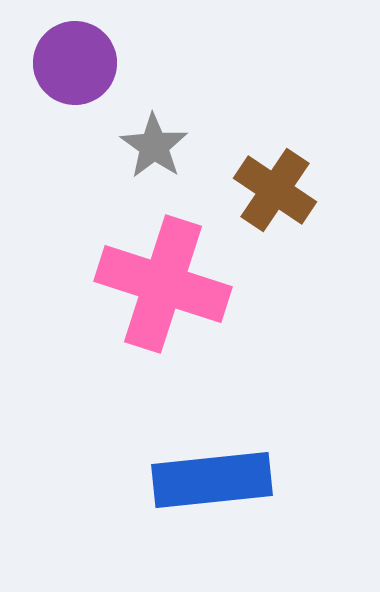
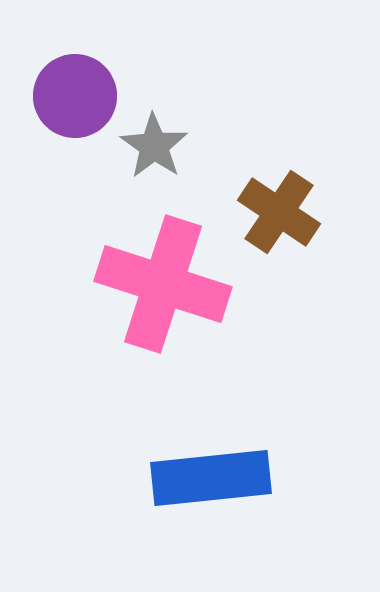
purple circle: moved 33 px down
brown cross: moved 4 px right, 22 px down
blue rectangle: moved 1 px left, 2 px up
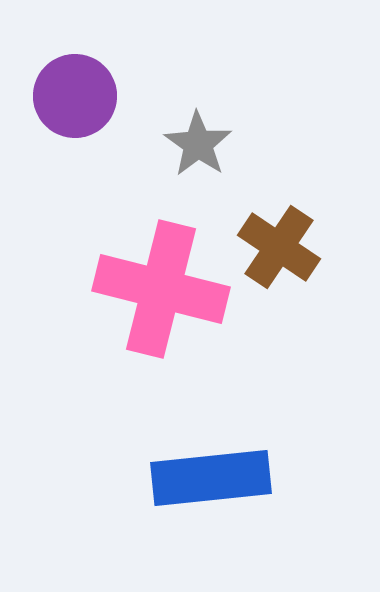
gray star: moved 44 px right, 2 px up
brown cross: moved 35 px down
pink cross: moved 2 px left, 5 px down; rotated 4 degrees counterclockwise
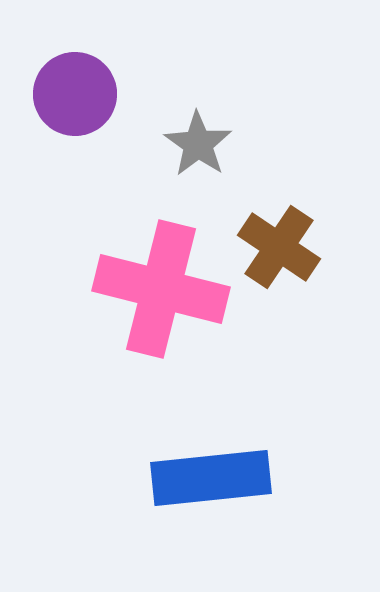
purple circle: moved 2 px up
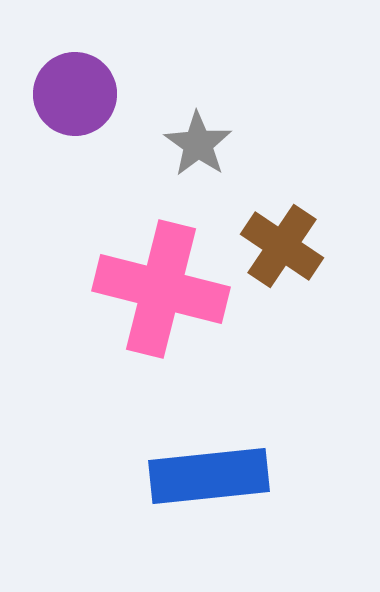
brown cross: moved 3 px right, 1 px up
blue rectangle: moved 2 px left, 2 px up
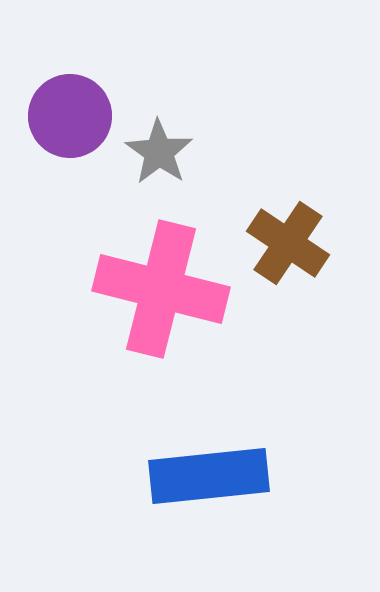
purple circle: moved 5 px left, 22 px down
gray star: moved 39 px left, 8 px down
brown cross: moved 6 px right, 3 px up
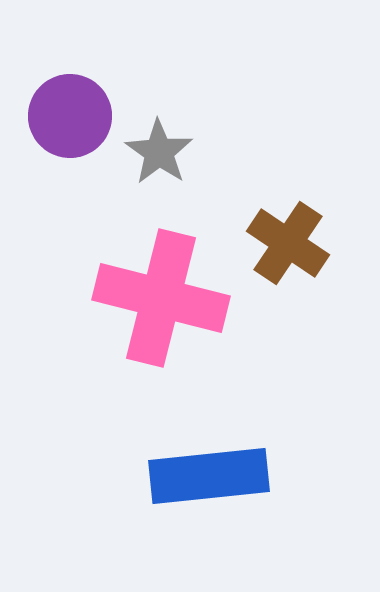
pink cross: moved 9 px down
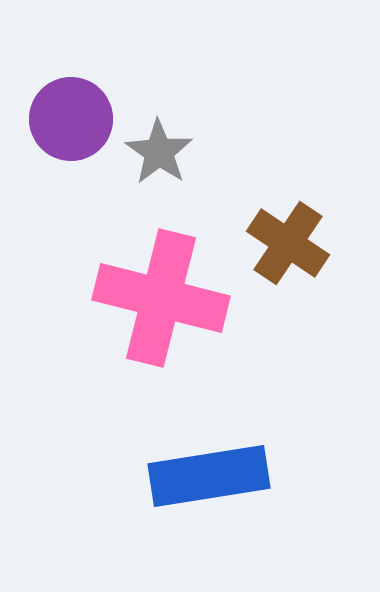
purple circle: moved 1 px right, 3 px down
blue rectangle: rotated 3 degrees counterclockwise
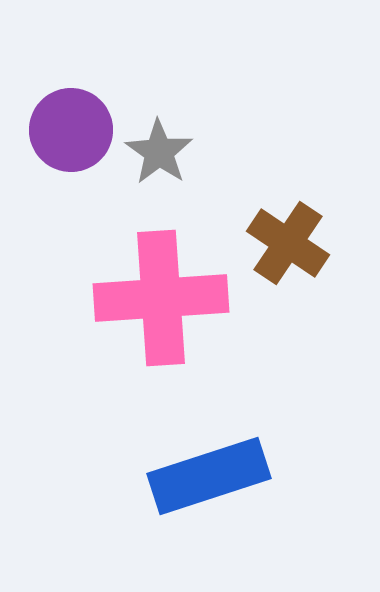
purple circle: moved 11 px down
pink cross: rotated 18 degrees counterclockwise
blue rectangle: rotated 9 degrees counterclockwise
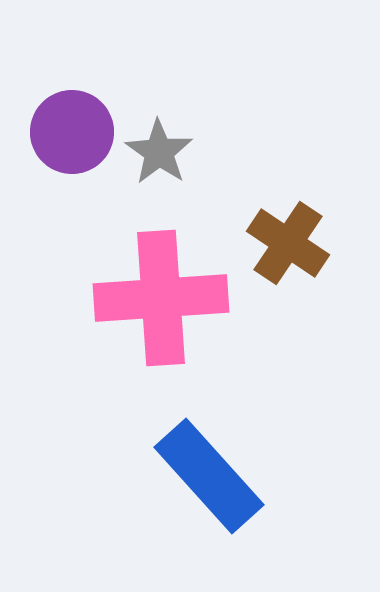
purple circle: moved 1 px right, 2 px down
blue rectangle: rotated 66 degrees clockwise
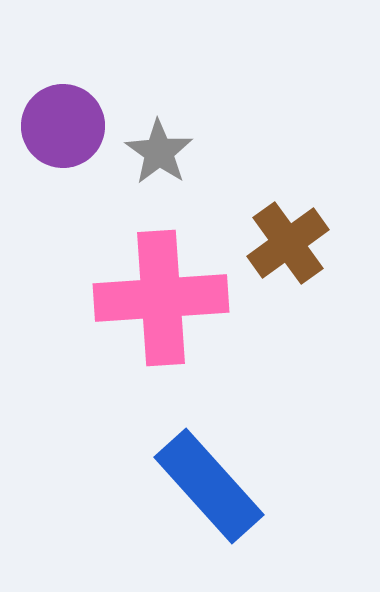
purple circle: moved 9 px left, 6 px up
brown cross: rotated 20 degrees clockwise
blue rectangle: moved 10 px down
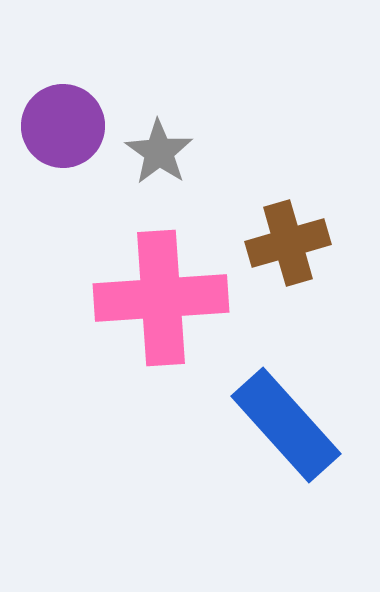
brown cross: rotated 20 degrees clockwise
blue rectangle: moved 77 px right, 61 px up
